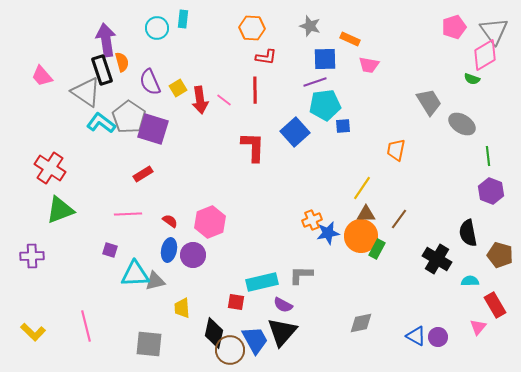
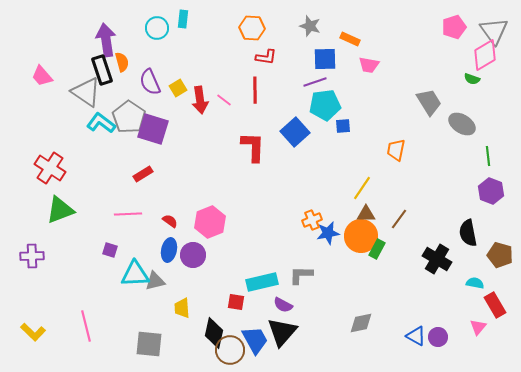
cyan semicircle at (470, 281): moved 5 px right, 2 px down; rotated 12 degrees clockwise
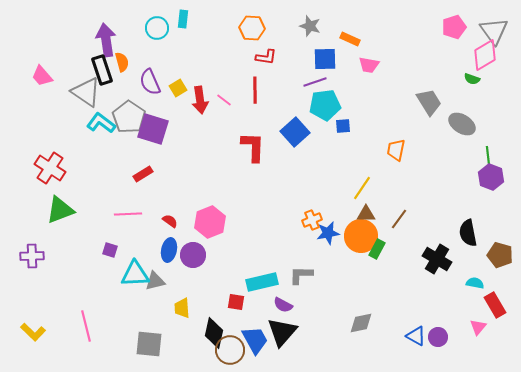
purple hexagon at (491, 191): moved 14 px up
